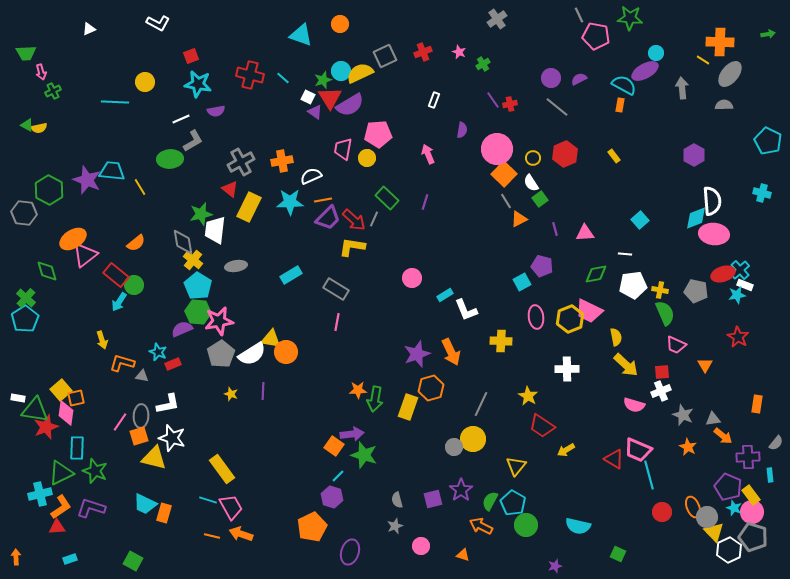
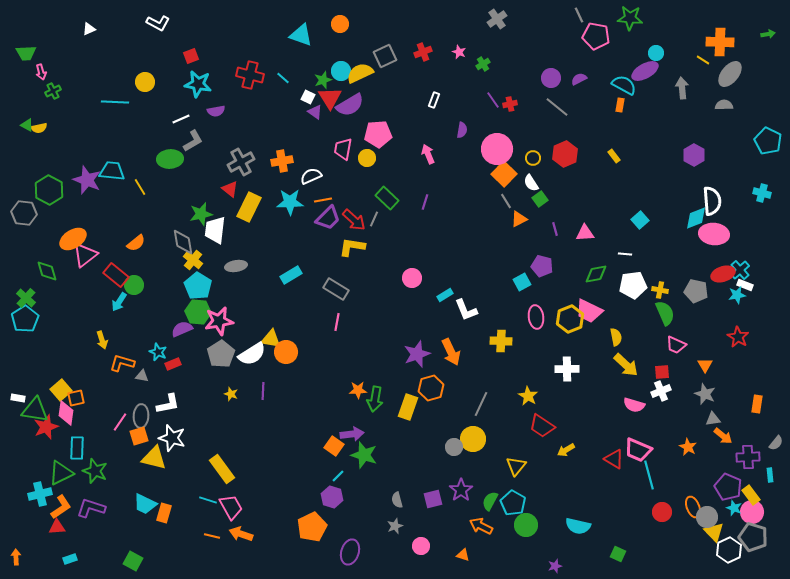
gray star at (683, 415): moved 22 px right, 21 px up
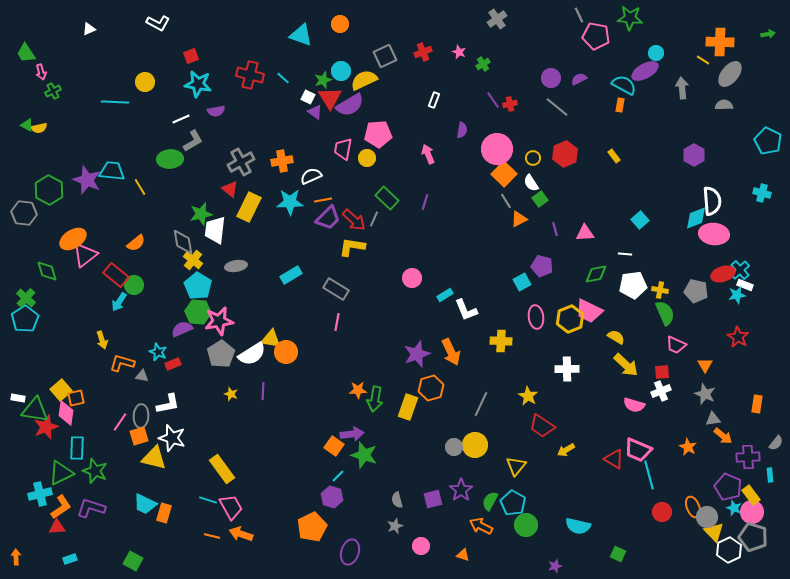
green trapezoid at (26, 53): rotated 60 degrees clockwise
yellow semicircle at (360, 73): moved 4 px right, 7 px down
yellow semicircle at (616, 337): rotated 48 degrees counterclockwise
yellow circle at (473, 439): moved 2 px right, 6 px down
